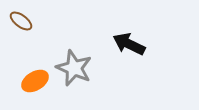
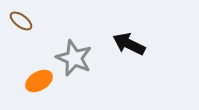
gray star: moved 10 px up
orange ellipse: moved 4 px right
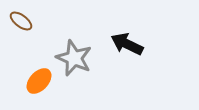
black arrow: moved 2 px left
orange ellipse: rotated 16 degrees counterclockwise
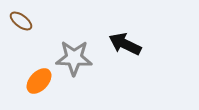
black arrow: moved 2 px left
gray star: rotated 21 degrees counterclockwise
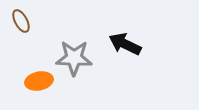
brown ellipse: rotated 25 degrees clockwise
orange ellipse: rotated 36 degrees clockwise
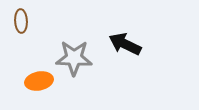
brown ellipse: rotated 25 degrees clockwise
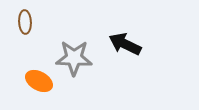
brown ellipse: moved 4 px right, 1 px down
orange ellipse: rotated 40 degrees clockwise
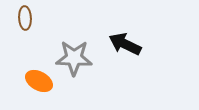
brown ellipse: moved 4 px up
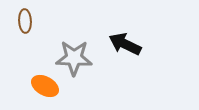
brown ellipse: moved 3 px down
orange ellipse: moved 6 px right, 5 px down
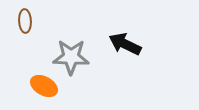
gray star: moved 3 px left, 1 px up
orange ellipse: moved 1 px left
